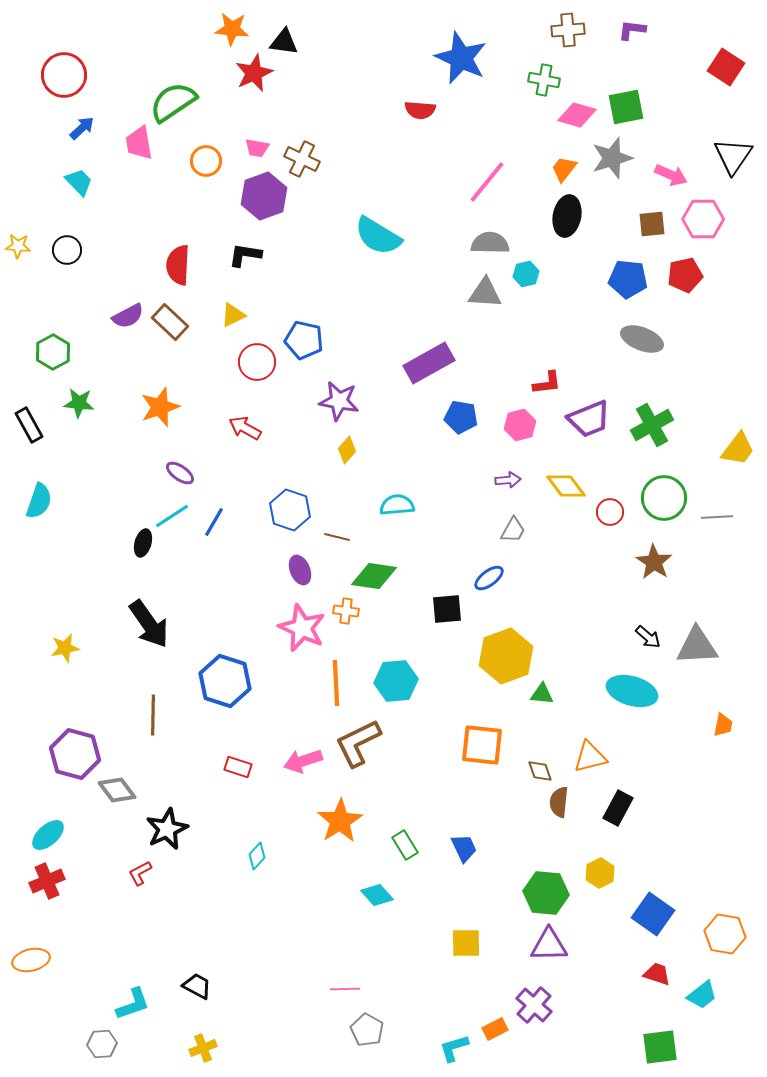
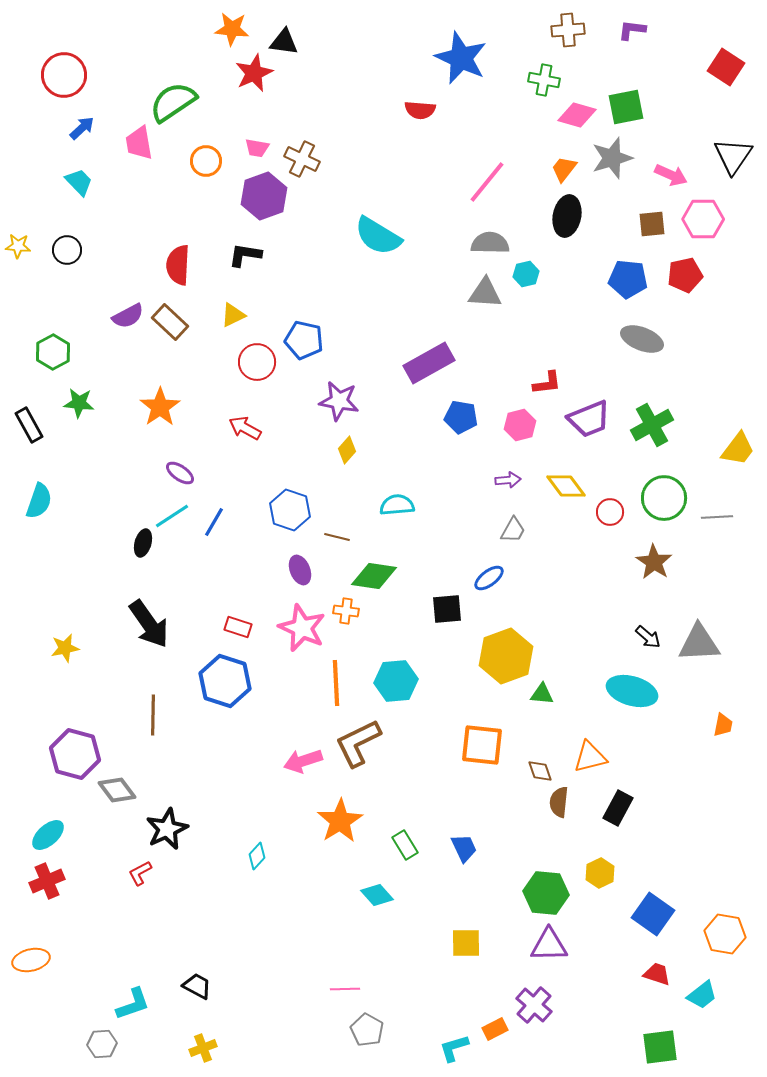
orange star at (160, 407): rotated 15 degrees counterclockwise
gray triangle at (697, 646): moved 2 px right, 3 px up
red rectangle at (238, 767): moved 140 px up
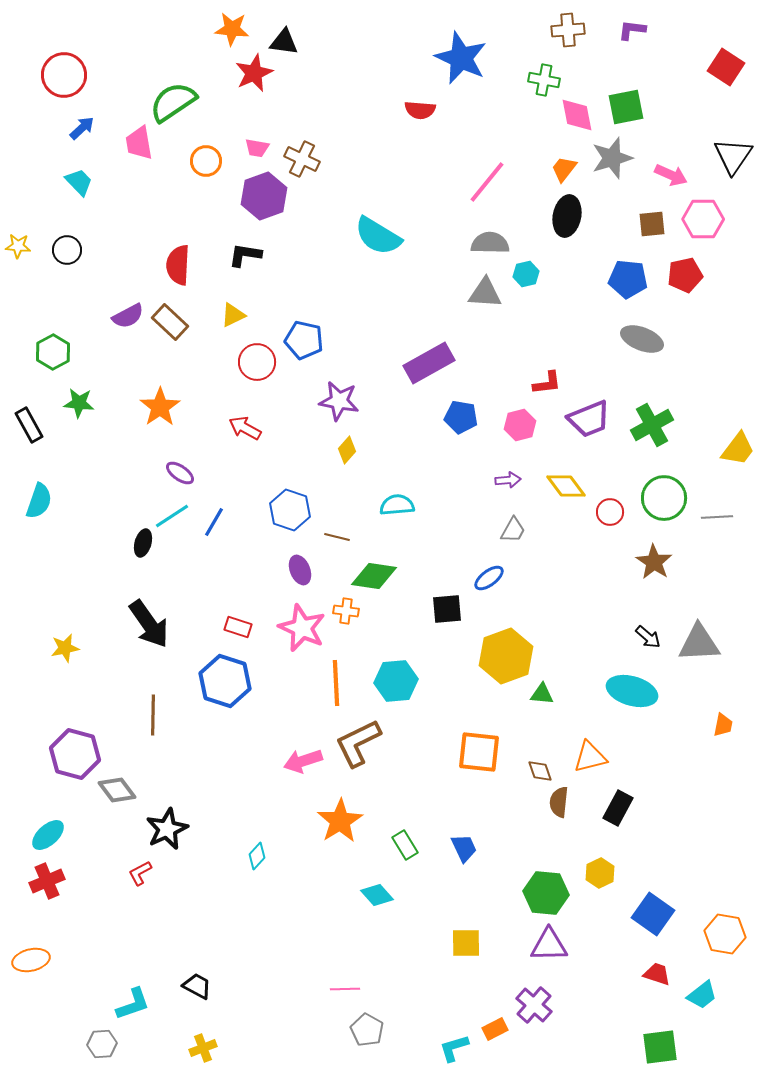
pink diamond at (577, 115): rotated 63 degrees clockwise
orange square at (482, 745): moved 3 px left, 7 px down
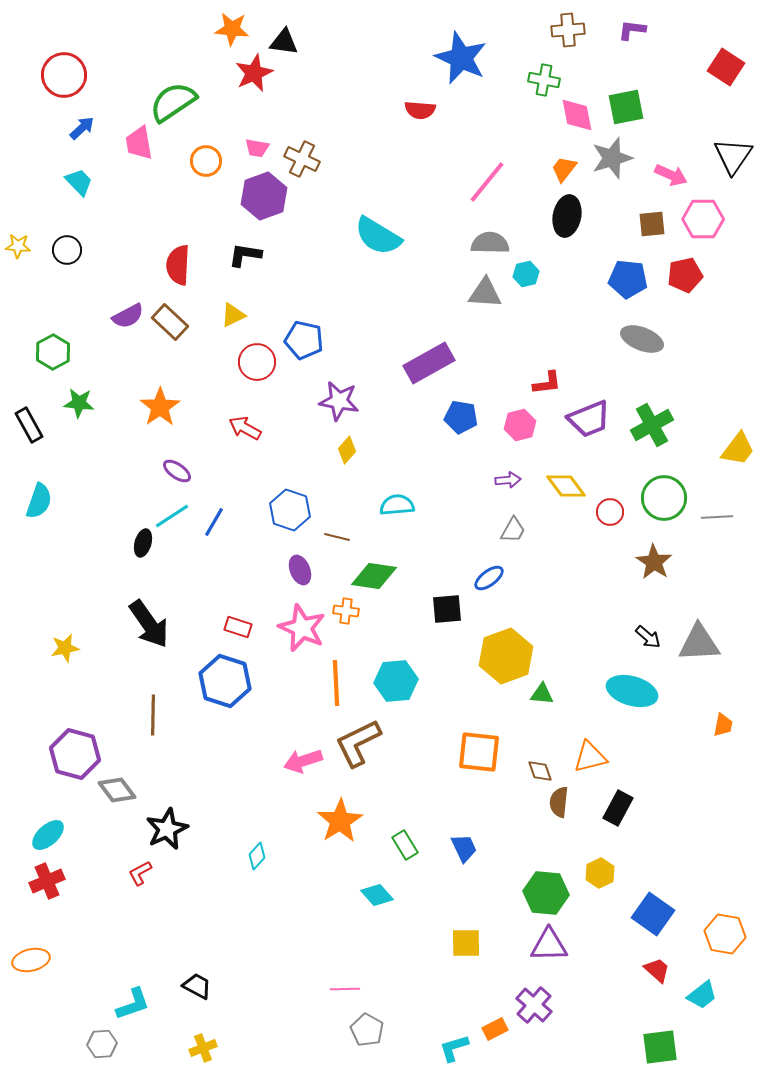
purple ellipse at (180, 473): moved 3 px left, 2 px up
red trapezoid at (657, 974): moved 4 px up; rotated 24 degrees clockwise
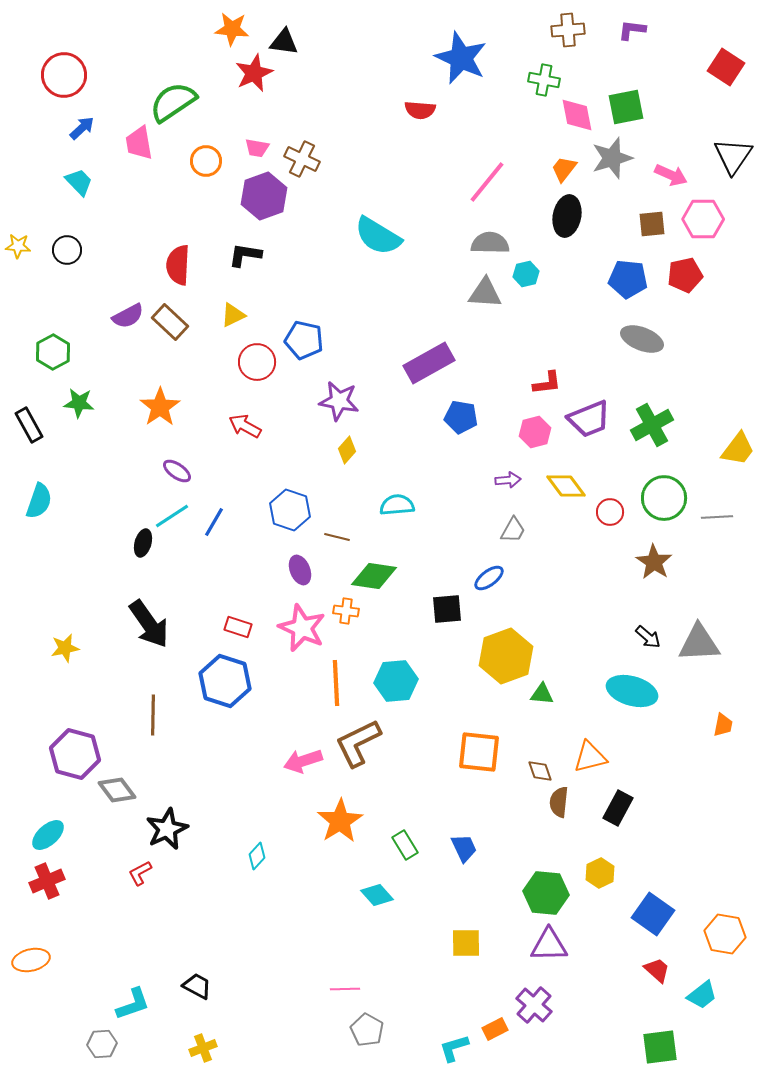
pink hexagon at (520, 425): moved 15 px right, 7 px down
red arrow at (245, 428): moved 2 px up
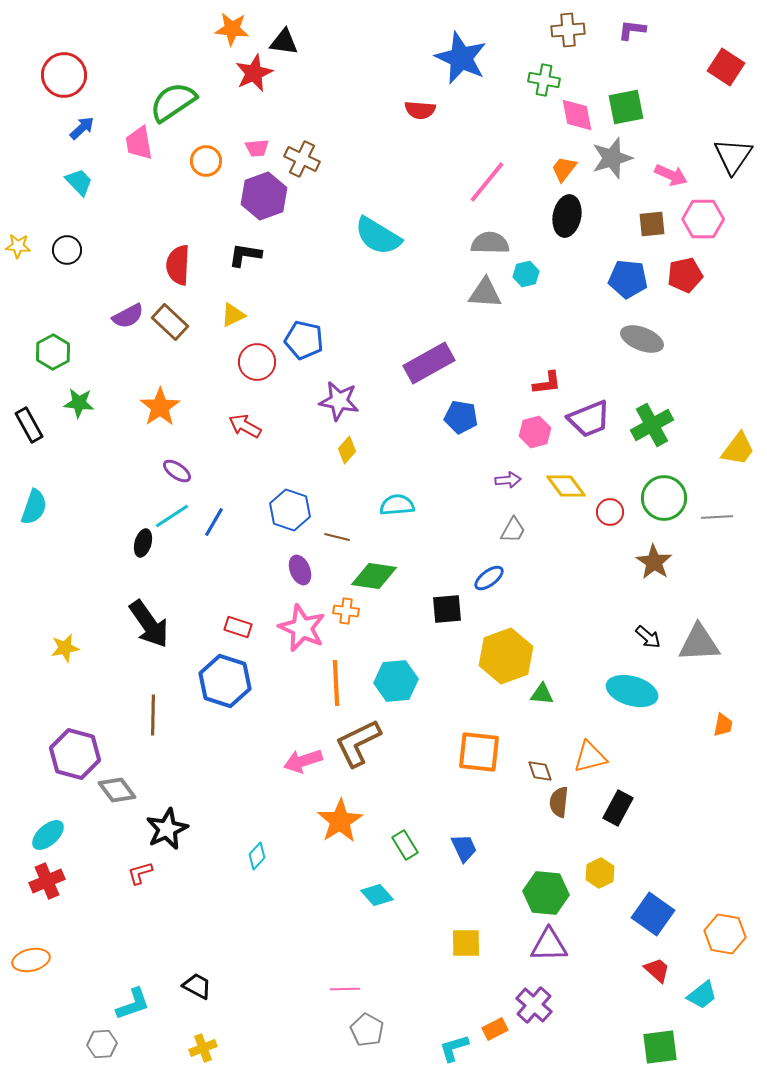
pink trapezoid at (257, 148): rotated 15 degrees counterclockwise
cyan semicircle at (39, 501): moved 5 px left, 6 px down
red L-shape at (140, 873): rotated 12 degrees clockwise
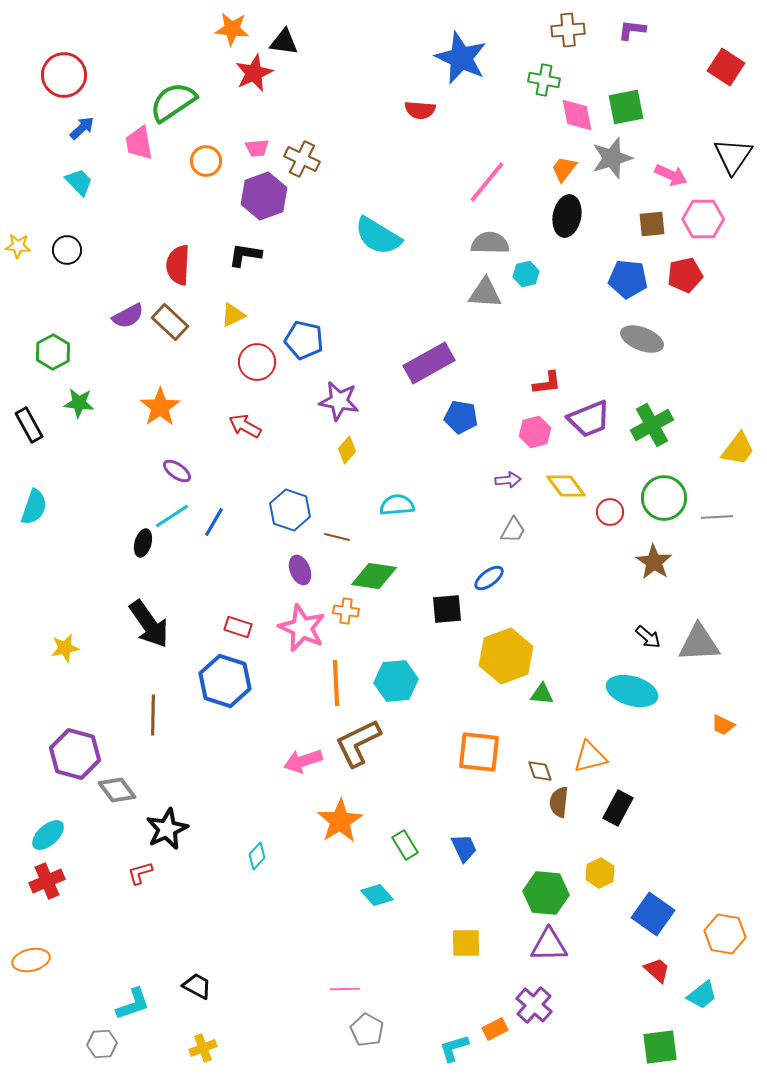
orange trapezoid at (723, 725): rotated 105 degrees clockwise
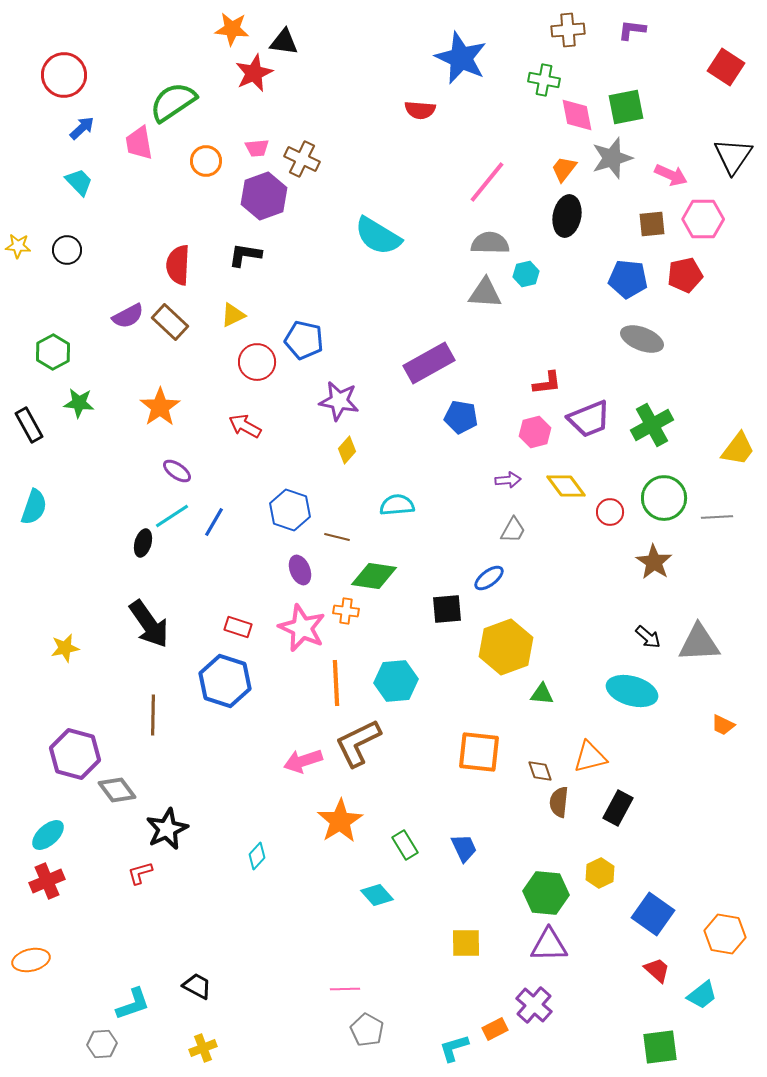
yellow hexagon at (506, 656): moved 9 px up
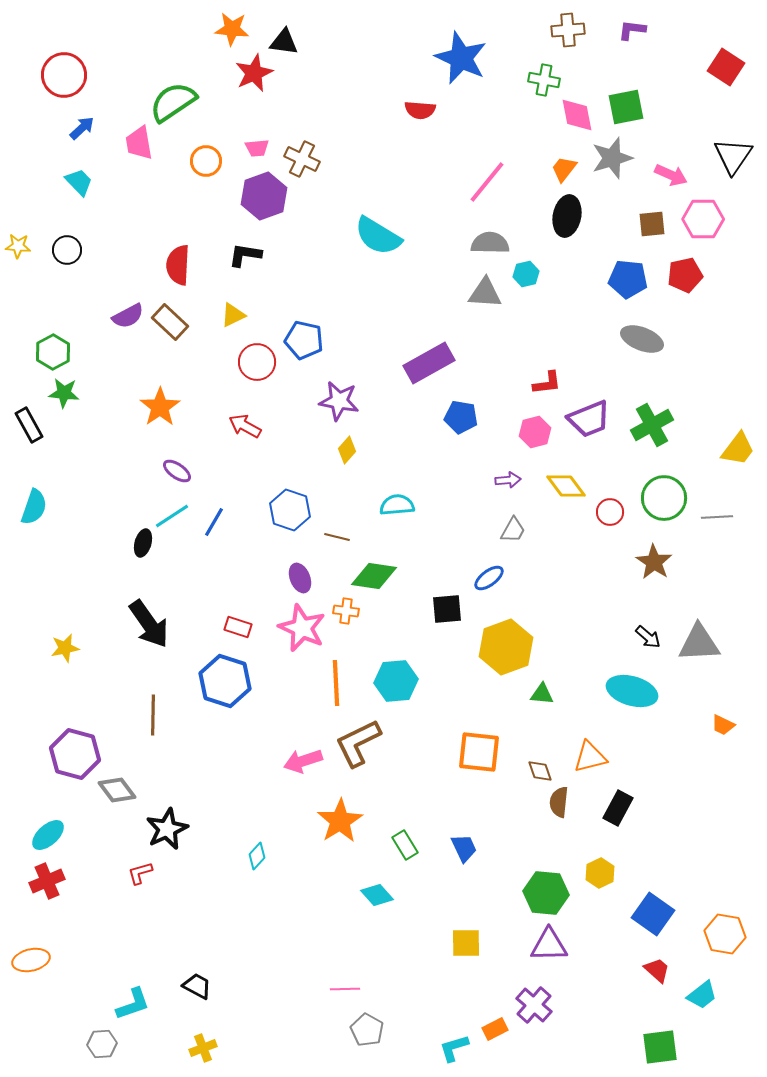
green star at (79, 403): moved 15 px left, 10 px up
purple ellipse at (300, 570): moved 8 px down
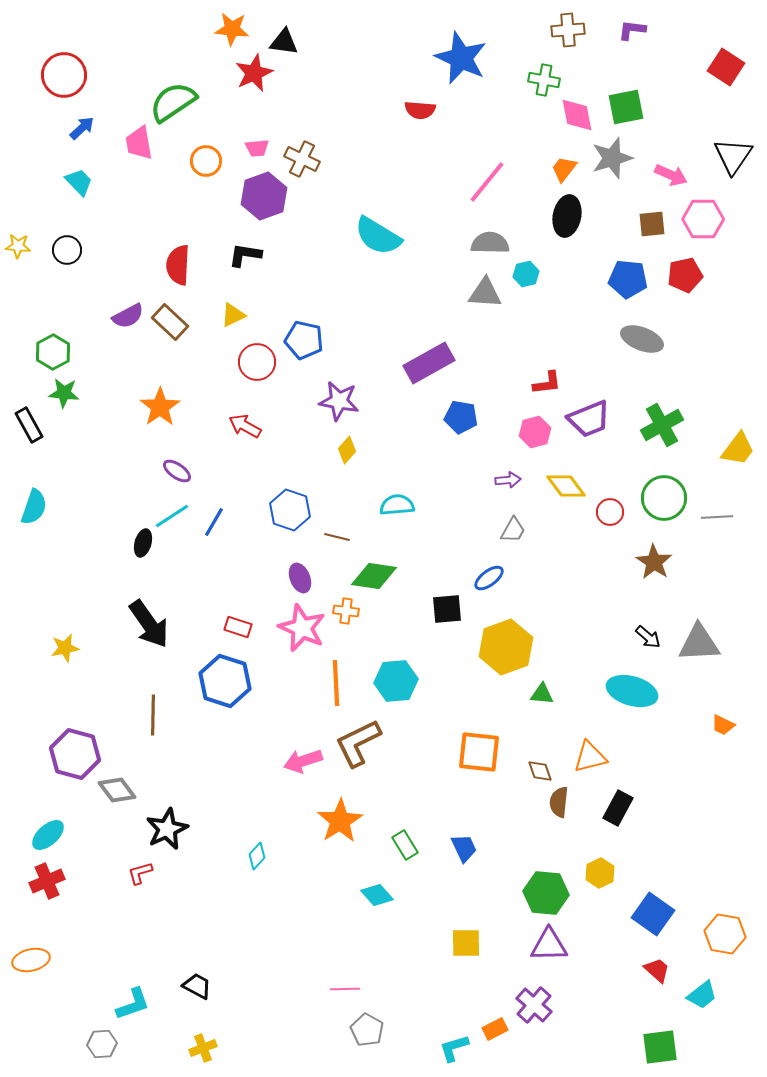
green cross at (652, 425): moved 10 px right
